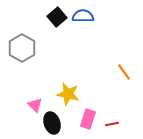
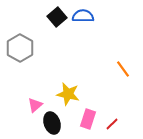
gray hexagon: moved 2 px left
orange line: moved 1 px left, 3 px up
pink triangle: rotated 35 degrees clockwise
red line: rotated 32 degrees counterclockwise
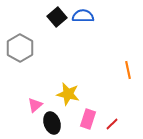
orange line: moved 5 px right, 1 px down; rotated 24 degrees clockwise
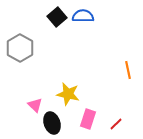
pink triangle: rotated 35 degrees counterclockwise
red line: moved 4 px right
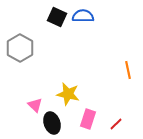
black square: rotated 24 degrees counterclockwise
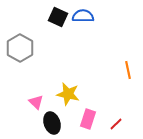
black square: moved 1 px right
pink triangle: moved 1 px right, 3 px up
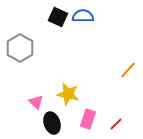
orange line: rotated 54 degrees clockwise
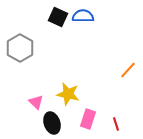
red line: rotated 64 degrees counterclockwise
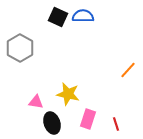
pink triangle: rotated 35 degrees counterclockwise
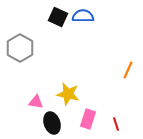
orange line: rotated 18 degrees counterclockwise
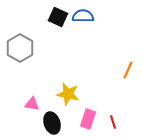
pink triangle: moved 4 px left, 2 px down
red line: moved 3 px left, 2 px up
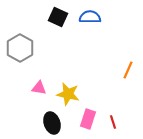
blue semicircle: moved 7 px right, 1 px down
pink triangle: moved 7 px right, 16 px up
